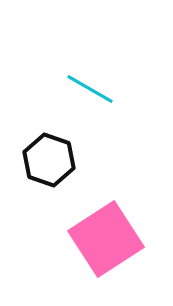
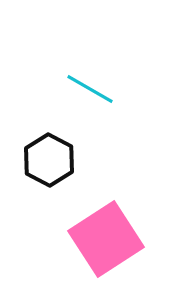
black hexagon: rotated 9 degrees clockwise
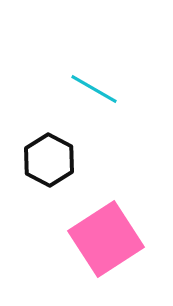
cyan line: moved 4 px right
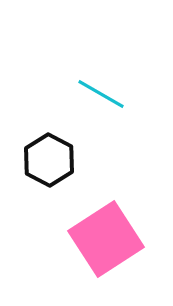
cyan line: moved 7 px right, 5 px down
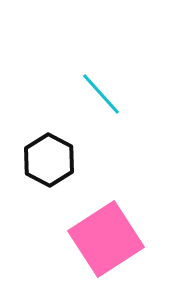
cyan line: rotated 18 degrees clockwise
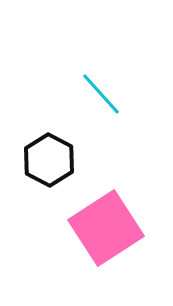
pink square: moved 11 px up
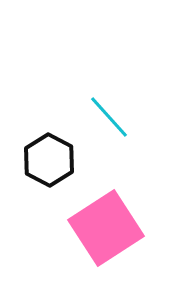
cyan line: moved 8 px right, 23 px down
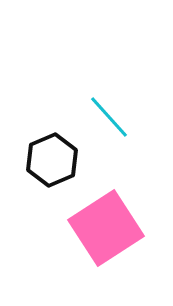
black hexagon: moved 3 px right; rotated 9 degrees clockwise
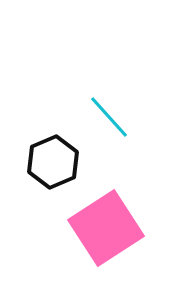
black hexagon: moved 1 px right, 2 px down
